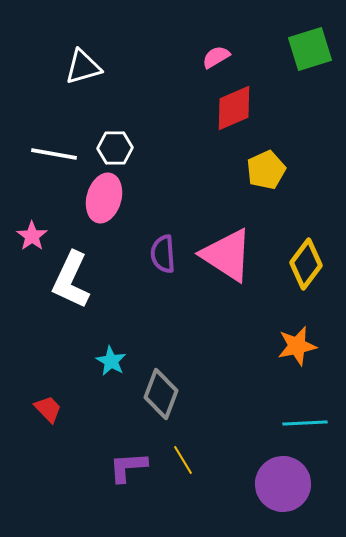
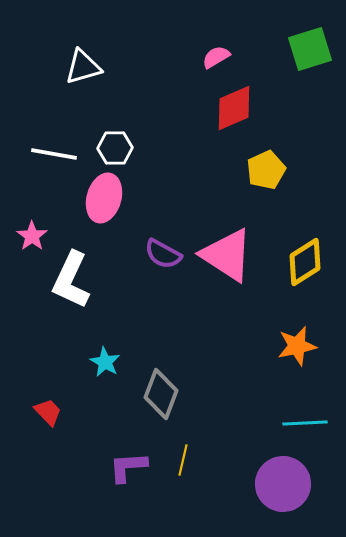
purple semicircle: rotated 57 degrees counterclockwise
yellow diamond: moved 1 px left, 2 px up; rotated 21 degrees clockwise
cyan star: moved 6 px left, 1 px down
red trapezoid: moved 3 px down
yellow line: rotated 44 degrees clockwise
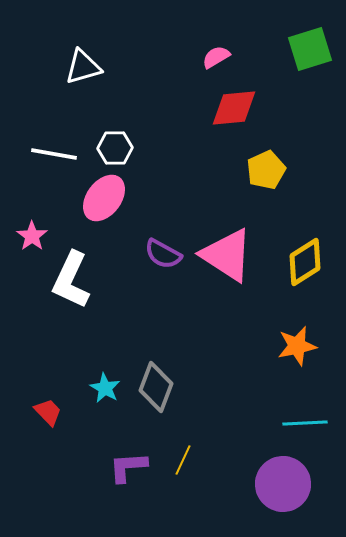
red diamond: rotated 18 degrees clockwise
pink ellipse: rotated 21 degrees clockwise
cyan star: moved 26 px down
gray diamond: moved 5 px left, 7 px up
yellow line: rotated 12 degrees clockwise
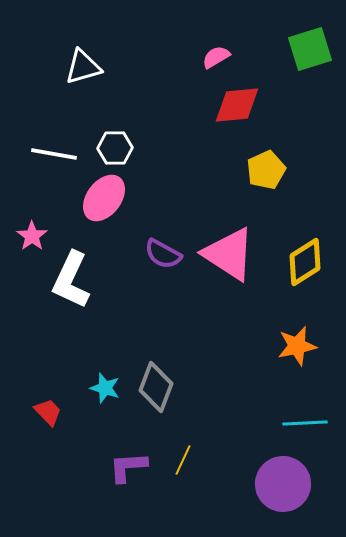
red diamond: moved 3 px right, 3 px up
pink triangle: moved 2 px right, 1 px up
cyan star: rotated 12 degrees counterclockwise
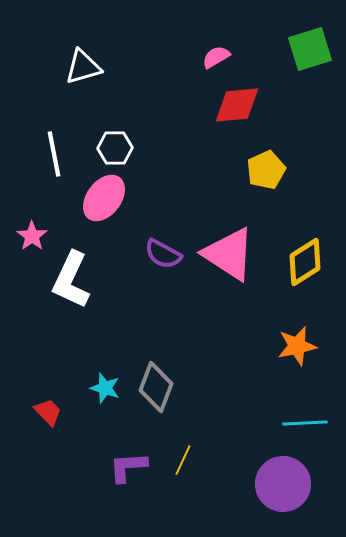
white line: rotated 69 degrees clockwise
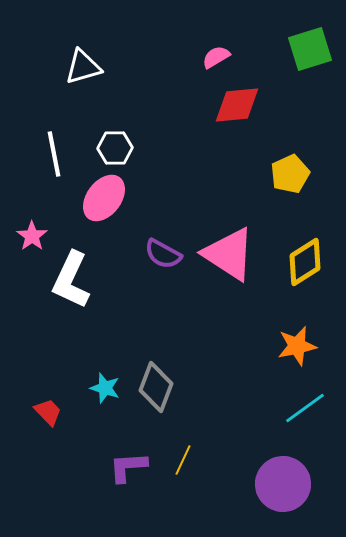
yellow pentagon: moved 24 px right, 4 px down
cyan line: moved 15 px up; rotated 33 degrees counterclockwise
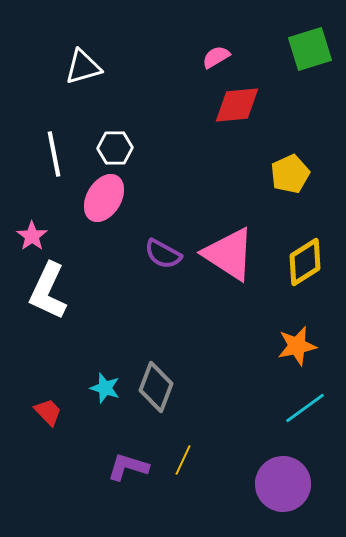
pink ellipse: rotated 6 degrees counterclockwise
white L-shape: moved 23 px left, 11 px down
purple L-shape: rotated 21 degrees clockwise
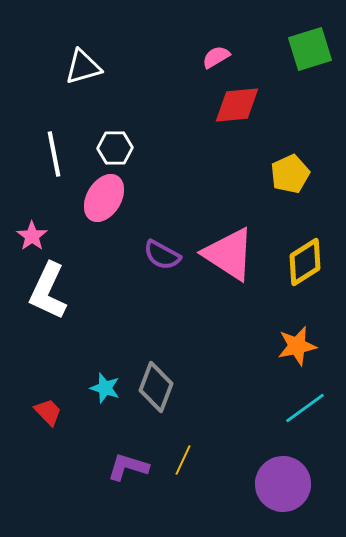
purple semicircle: moved 1 px left, 1 px down
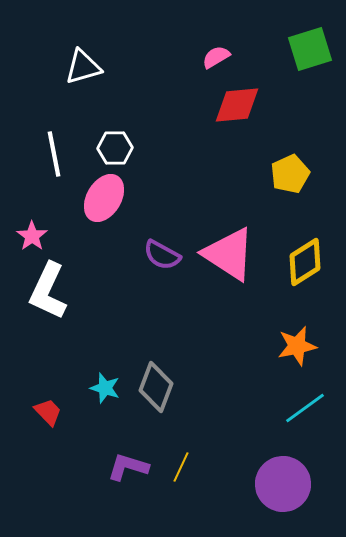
yellow line: moved 2 px left, 7 px down
